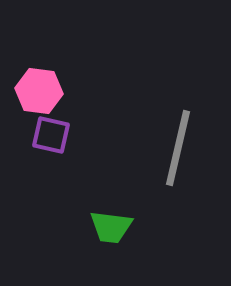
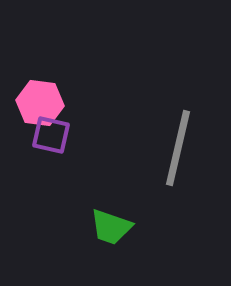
pink hexagon: moved 1 px right, 12 px down
green trapezoid: rotated 12 degrees clockwise
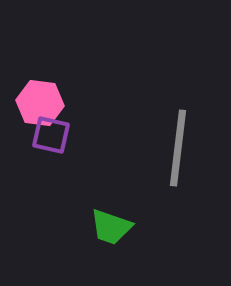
gray line: rotated 6 degrees counterclockwise
